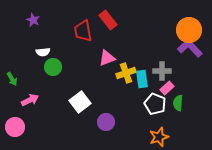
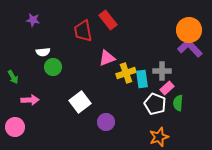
purple star: rotated 16 degrees counterclockwise
green arrow: moved 1 px right, 2 px up
pink arrow: rotated 24 degrees clockwise
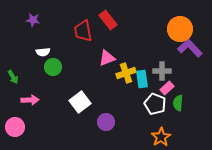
orange circle: moved 9 px left, 1 px up
orange star: moved 2 px right; rotated 12 degrees counterclockwise
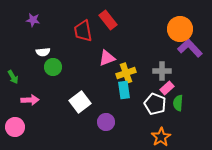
cyan rectangle: moved 18 px left, 11 px down
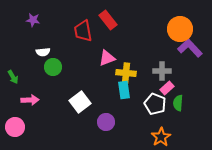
yellow cross: rotated 24 degrees clockwise
